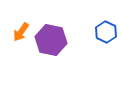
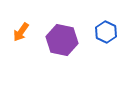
purple hexagon: moved 11 px right
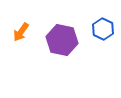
blue hexagon: moved 3 px left, 3 px up
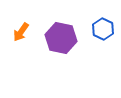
purple hexagon: moved 1 px left, 2 px up
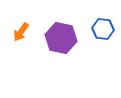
blue hexagon: rotated 20 degrees counterclockwise
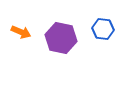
orange arrow: rotated 102 degrees counterclockwise
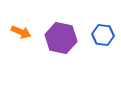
blue hexagon: moved 6 px down
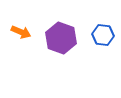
purple hexagon: rotated 8 degrees clockwise
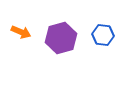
purple hexagon: rotated 24 degrees clockwise
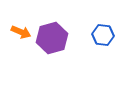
purple hexagon: moved 9 px left
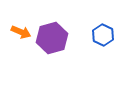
blue hexagon: rotated 20 degrees clockwise
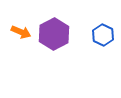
purple hexagon: moved 2 px right, 4 px up; rotated 12 degrees counterclockwise
